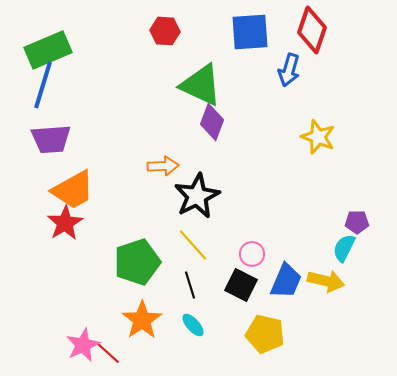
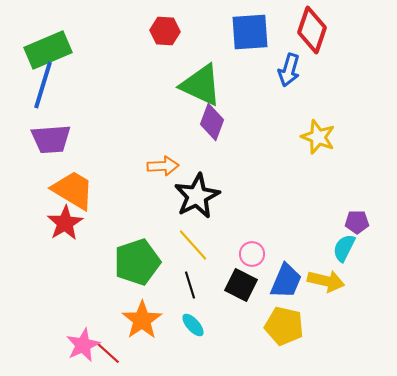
orange trapezoid: rotated 120 degrees counterclockwise
yellow pentagon: moved 19 px right, 8 px up
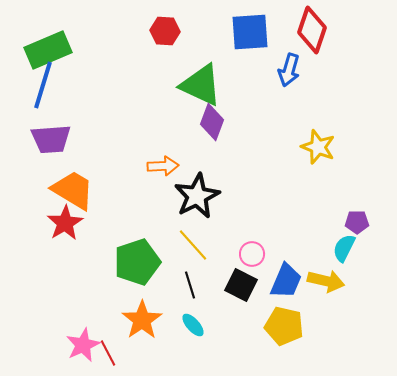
yellow star: moved 10 px down
red line: rotated 20 degrees clockwise
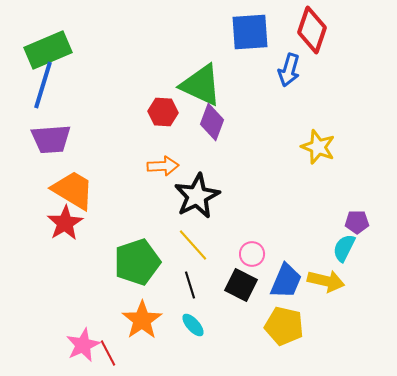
red hexagon: moved 2 px left, 81 px down
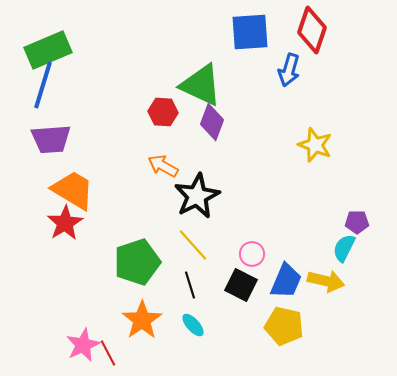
yellow star: moved 3 px left, 2 px up
orange arrow: rotated 148 degrees counterclockwise
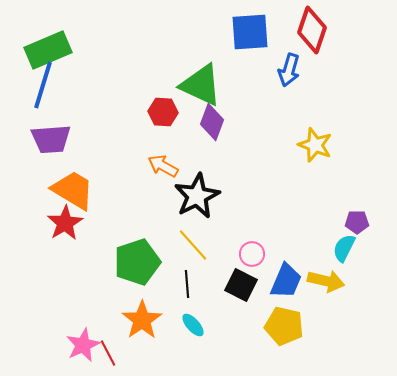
black line: moved 3 px left, 1 px up; rotated 12 degrees clockwise
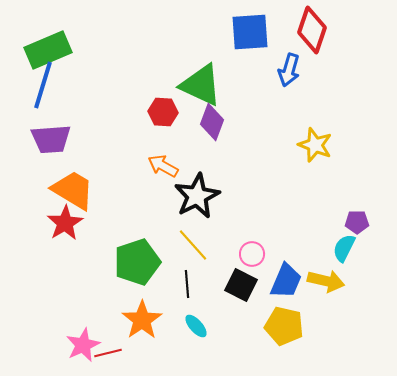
cyan ellipse: moved 3 px right, 1 px down
red line: rotated 76 degrees counterclockwise
